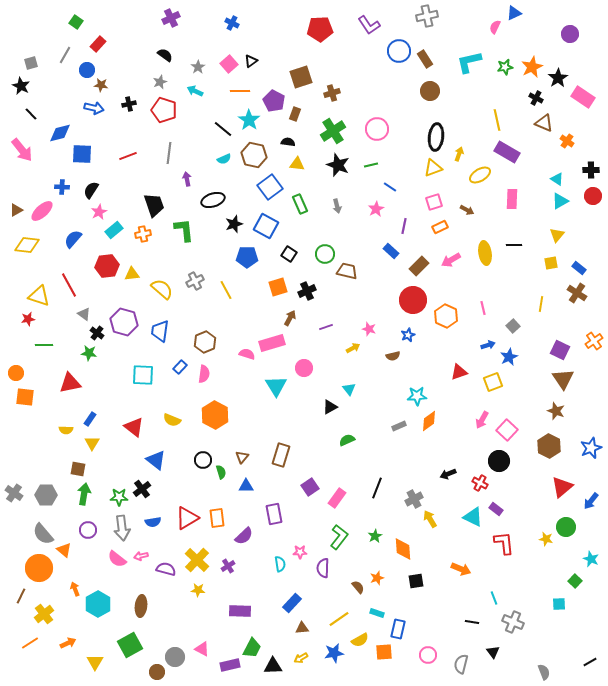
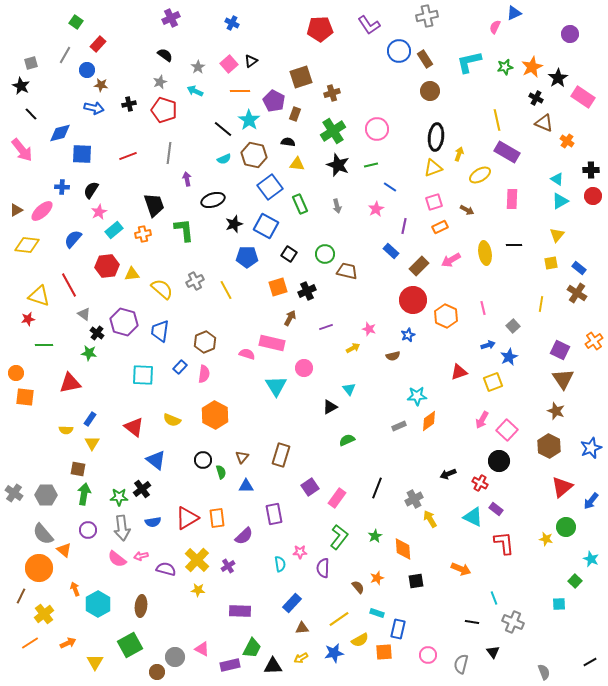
pink rectangle at (272, 343): rotated 30 degrees clockwise
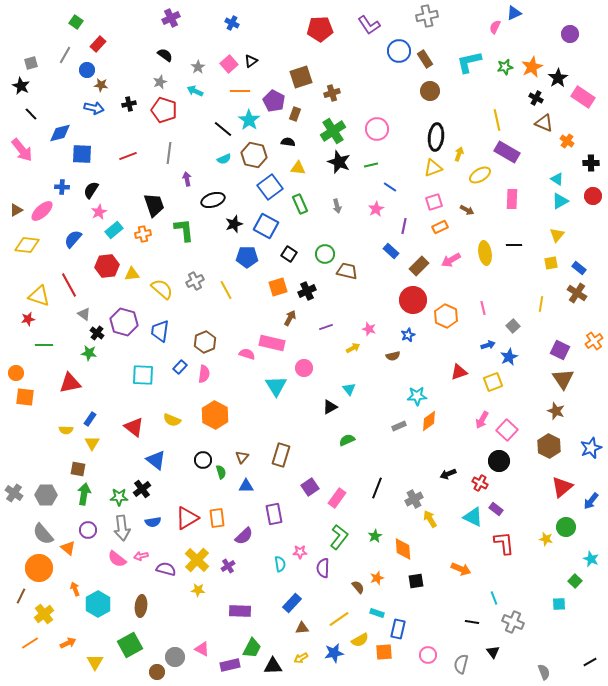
yellow triangle at (297, 164): moved 1 px right, 4 px down
black star at (338, 165): moved 1 px right, 3 px up
black cross at (591, 170): moved 7 px up
orange triangle at (64, 550): moved 4 px right, 2 px up
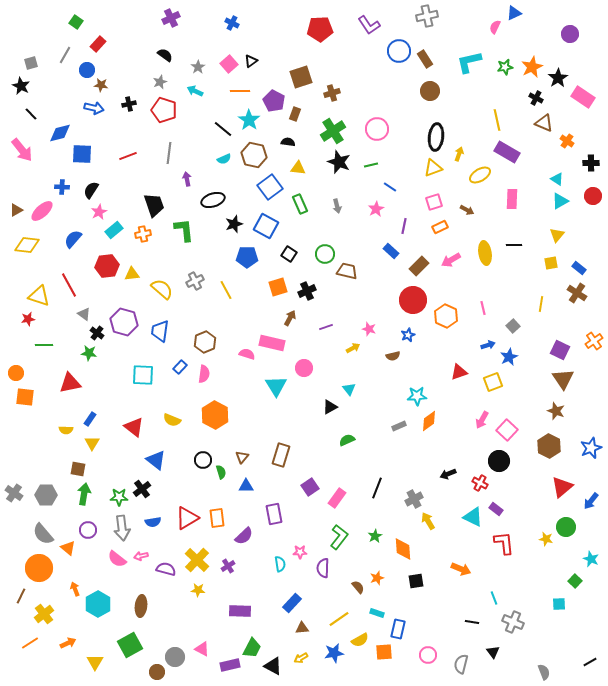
yellow arrow at (430, 519): moved 2 px left, 2 px down
black triangle at (273, 666): rotated 30 degrees clockwise
